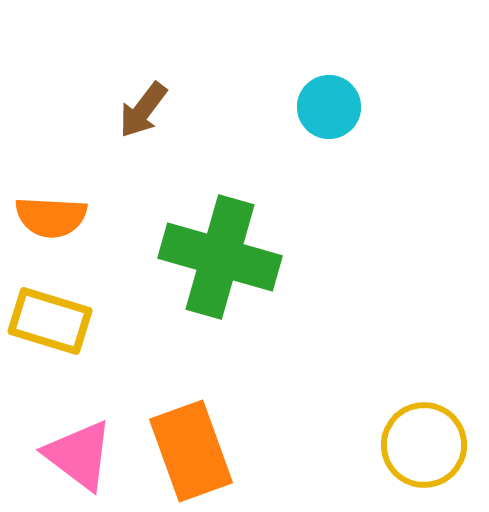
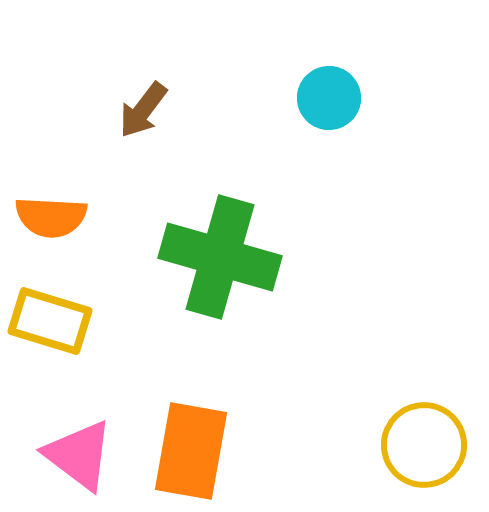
cyan circle: moved 9 px up
orange rectangle: rotated 30 degrees clockwise
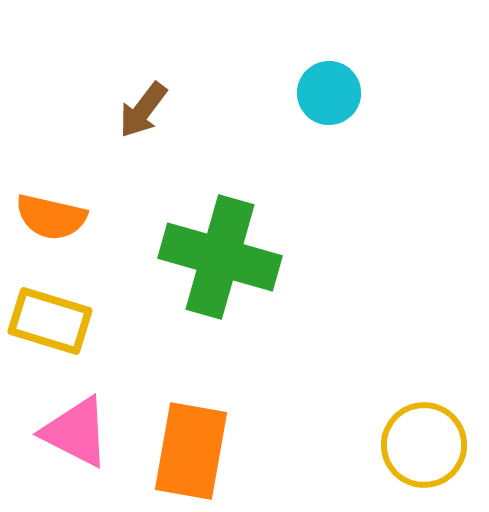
cyan circle: moved 5 px up
orange semicircle: rotated 10 degrees clockwise
pink triangle: moved 3 px left, 23 px up; rotated 10 degrees counterclockwise
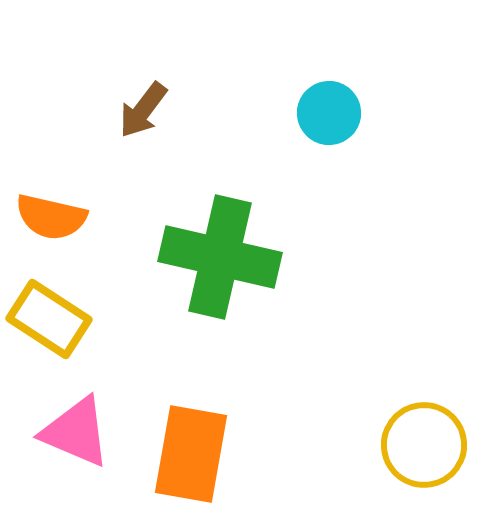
cyan circle: moved 20 px down
green cross: rotated 3 degrees counterclockwise
yellow rectangle: moved 1 px left, 2 px up; rotated 16 degrees clockwise
pink triangle: rotated 4 degrees counterclockwise
orange rectangle: moved 3 px down
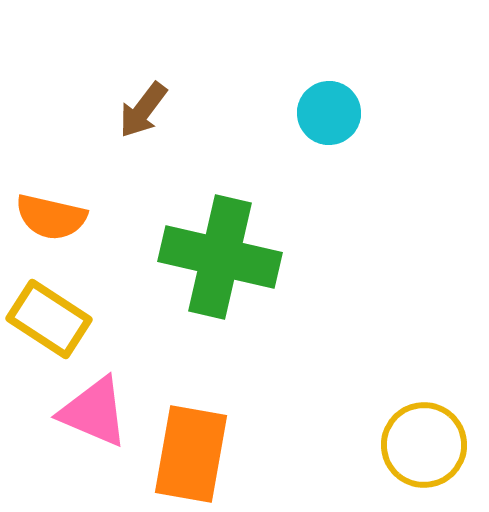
pink triangle: moved 18 px right, 20 px up
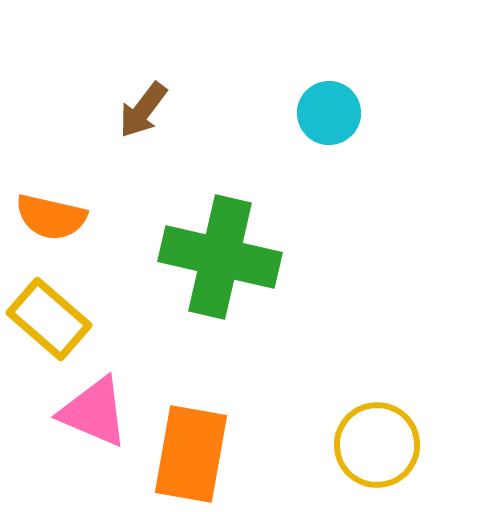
yellow rectangle: rotated 8 degrees clockwise
yellow circle: moved 47 px left
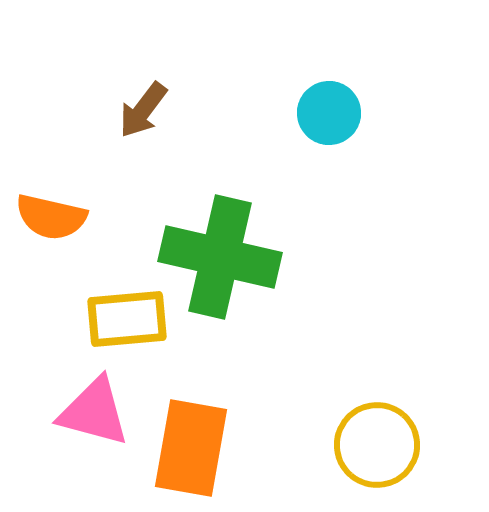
yellow rectangle: moved 78 px right; rotated 46 degrees counterclockwise
pink triangle: rotated 8 degrees counterclockwise
orange rectangle: moved 6 px up
